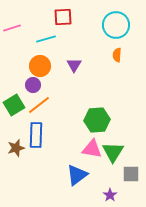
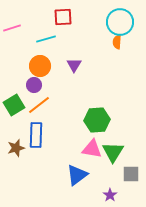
cyan circle: moved 4 px right, 3 px up
orange semicircle: moved 13 px up
purple circle: moved 1 px right
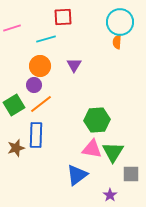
orange line: moved 2 px right, 1 px up
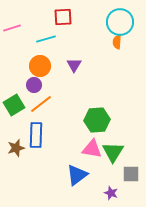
purple star: moved 1 px right, 2 px up; rotated 16 degrees counterclockwise
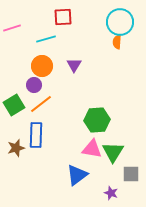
orange circle: moved 2 px right
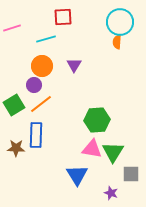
brown star: rotated 18 degrees clockwise
blue triangle: rotated 25 degrees counterclockwise
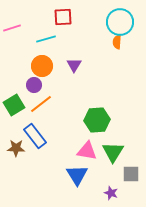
blue rectangle: moved 1 px left, 1 px down; rotated 40 degrees counterclockwise
pink triangle: moved 5 px left, 2 px down
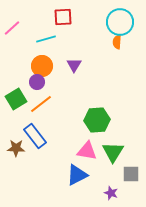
pink line: rotated 24 degrees counterclockwise
purple circle: moved 3 px right, 3 px up
green square: moved 2 px right, 6 px up
blue triangle: rotated 35 degrees clockwise
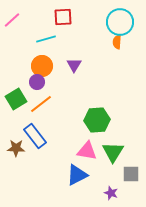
pink line: moved 8 px up
